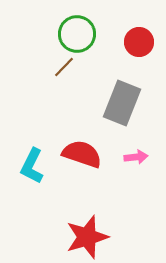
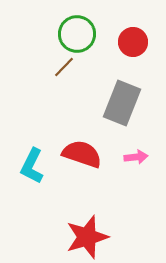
red circle: moved 6 px left
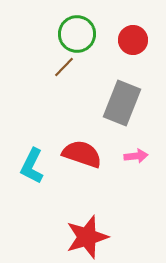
red circle: moved 2 px up
pink arrow: moved 1 px up
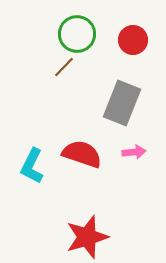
pink arrow: moved 2 px left, 4 px up
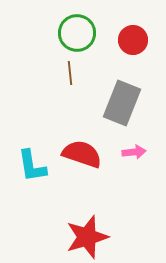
green circle: moved 1 px up
brown line: moved 6 px right, 6 px down; rotated 50 degrees counterclockwise
cyan L-shape: rotated 36 degrees counterclockwise
